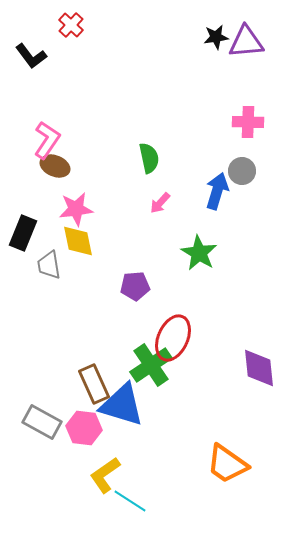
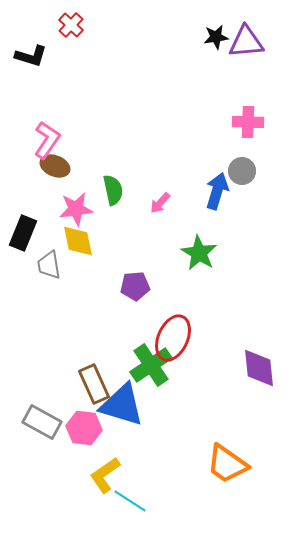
black L-shape: rotated 36 degrees counterclockwise
green semicircle: moved 36 px left, 32 px down
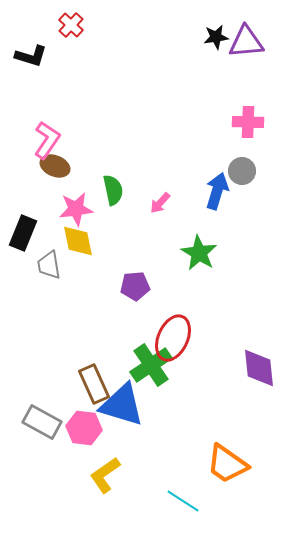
cyan line: moved 53 px right
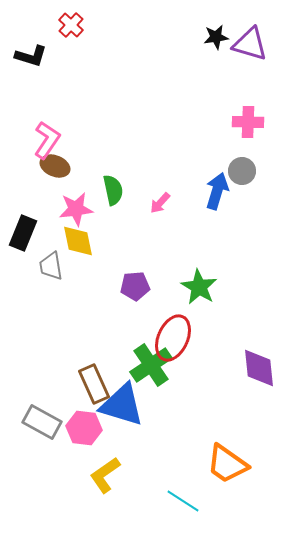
purple triangle: moved 4 px right, 2 px down; rotated 21 degrees clockwise
green star: moved 34 px down
gray trapezoid: moved 2 px right, 1 px down
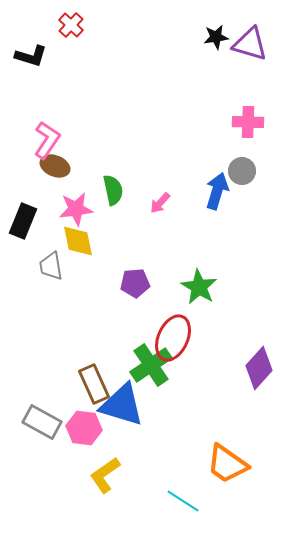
black rectangle: moved 12 px up
purple pentagon: moved 3 px up
purple diamond: rotated 48 degrees clockwise
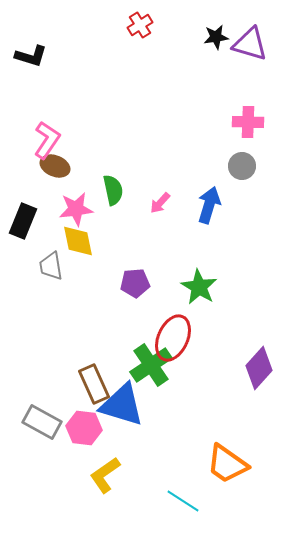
red cross: moved 69 px right; rotated 15 degrees clockwise
gray circle: moved 5 px up
blue arrow: moved 8 px left, 14 px down
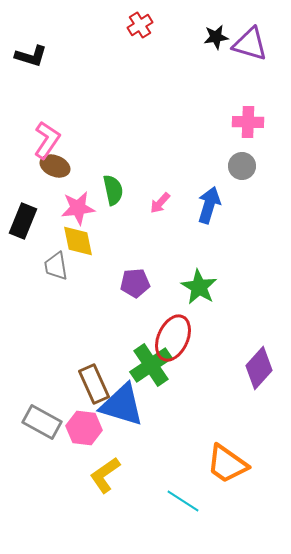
pink star: moved 2 px right, 1 px up
gray trapezoid: moved 5 px right
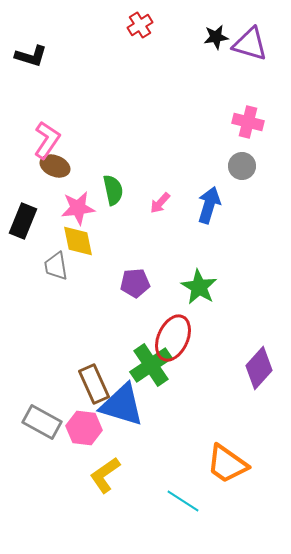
pink cross: rotated 12 degrees clockwise
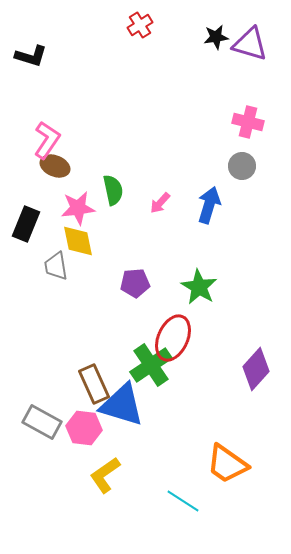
black rectangle: moved 3 px right, 3 px down
purple diamond: moved 3 px left, 1 px down
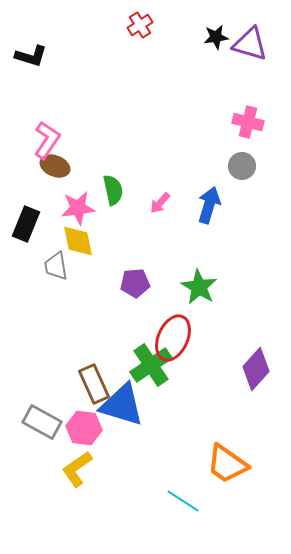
yellow L-shape: moved 28 px left, 6 px up
